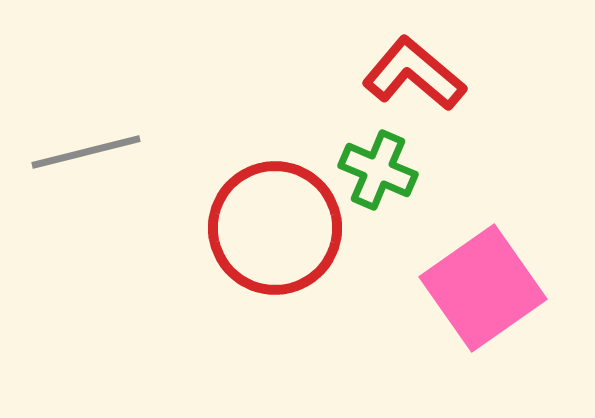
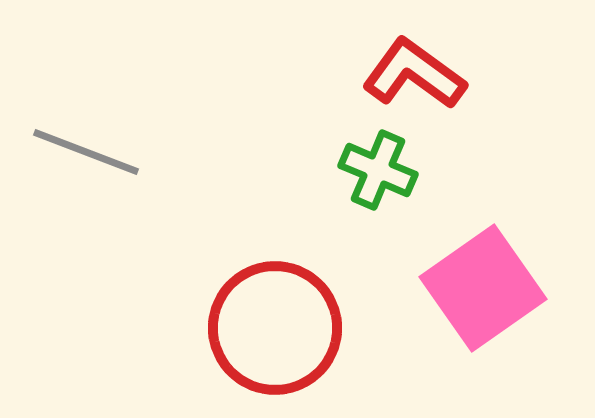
red L-shape: rotated 4 degrees counterclockwise
gray line: rotated 35 degrees clockwise
red circle: moved 100 px down
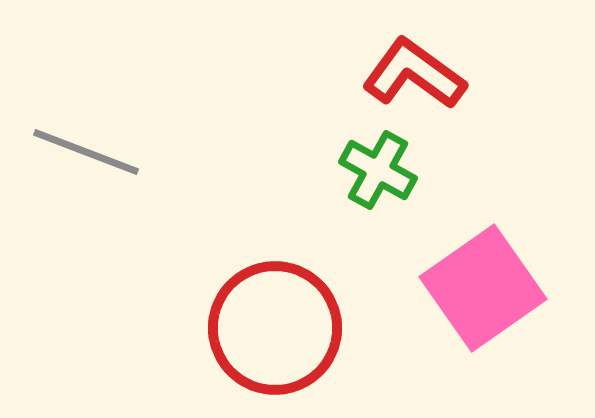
green cross: rotated 6 degrees clockwise
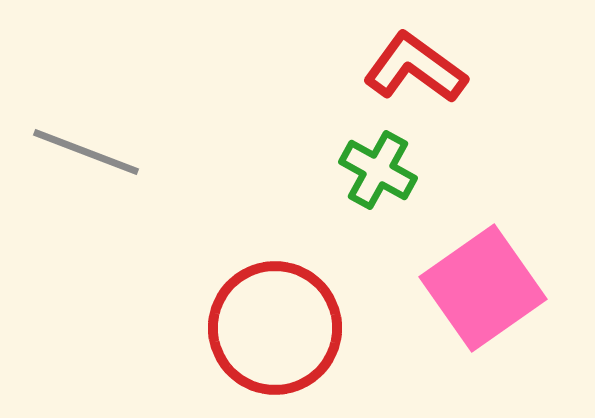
red L-shape: moved 1 px right, 6 px up
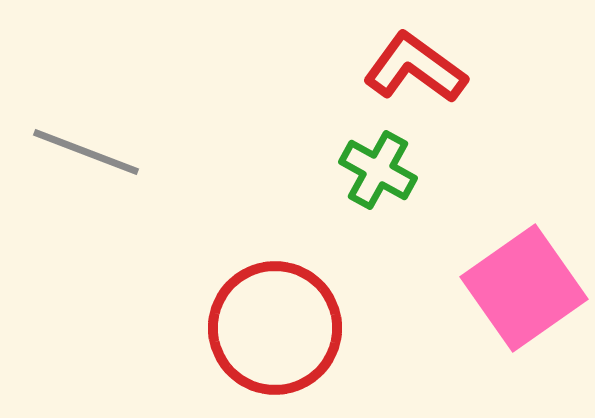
pink square: moved 41 px right
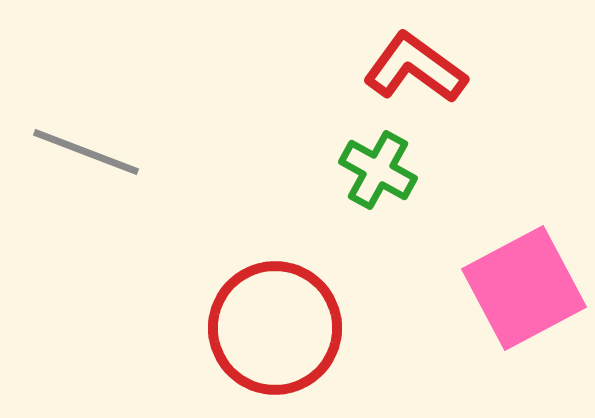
pink square: rotated 7 degrees clockwise
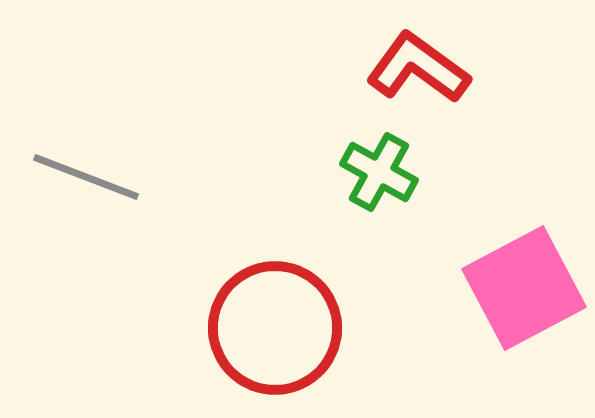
red L-shape: moved 3 px right
gray line: moved 25 px down
green cross: moved 1 px right, 2 px down
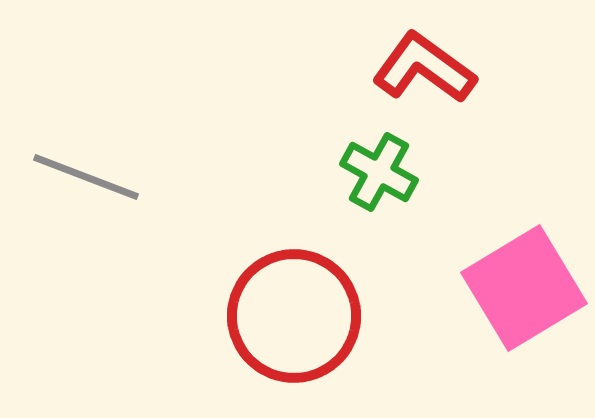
red L-shape: moved 6 px right
pink square: rotated 3 degrees counterclockwise
red circle: moved 19 px right, 12 px up
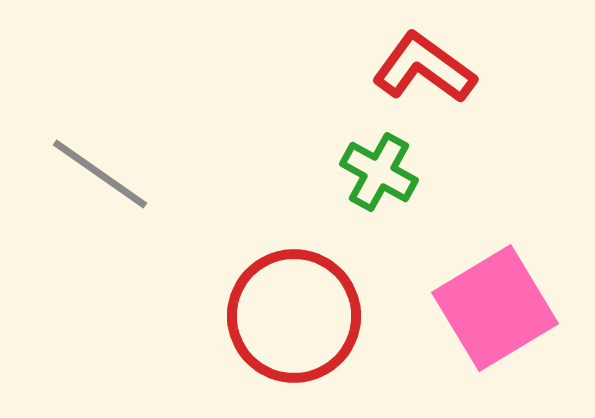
gray line: moved 14 px right, 3 px up; rotated 14 degrees clockwise
pink square: moved 29 px left, 20 px down
